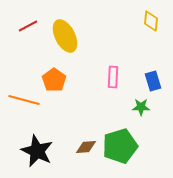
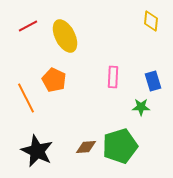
orange pentagon: rotated 10 degrees counterclockwise
orange line: moved 2 px right, 2 px up; rotated 48 degrees clockwise
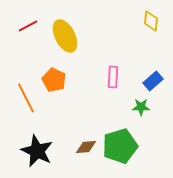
blue rectangle: rotated 66 degrees clockwise
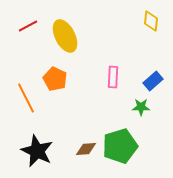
orange pentagon: moved 1 px right, 1 px up
brown diamond: moved 2 px down
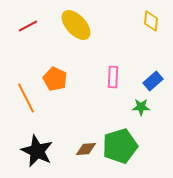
yellow ellipse: moved 11 px right, 11 px up; rotated 16 degrees counterclockwise
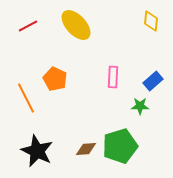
green star: moved 1 px left, 1 px up
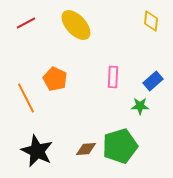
red line: moved 2 px left, 3 px up
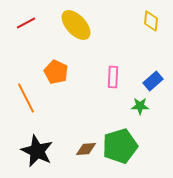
orange pentagon: moved 1 px right, 7 px up
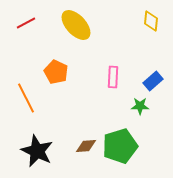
brown diamond: moved 3 px up
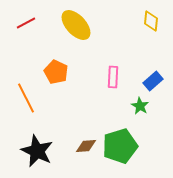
green star: rotated 30 degrees clockwise
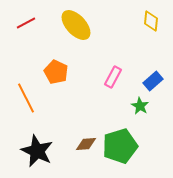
pink rectangle: rotated 25 degrees clockwise
brown diamond: moved 2 px up
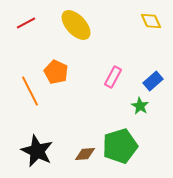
yellow diamond: rotated 30 degrees counterclockwise
orange line: moved 4 px right, 7 px up
brown diamond: moved 1 px left, 10 px down
